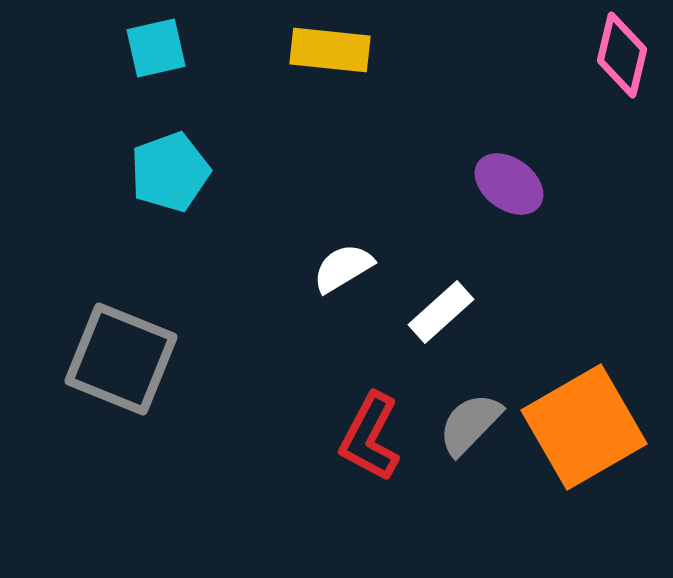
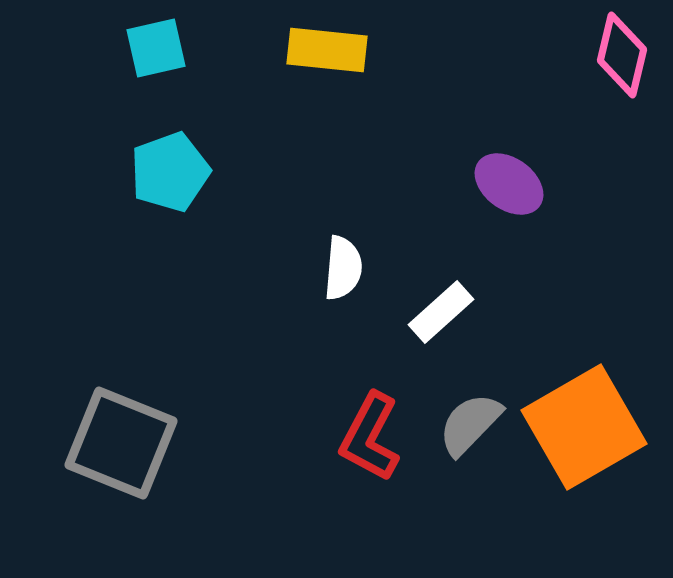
yellow rectangle: moved 3 px left
white semicircle: rotated 126 degrees clockwise
gray square: moved 84 px down
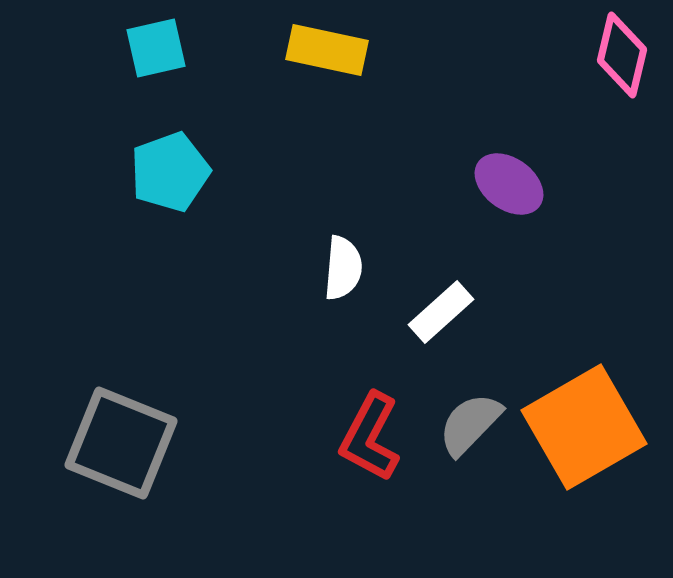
yellow rectangle: rotated 6 degrees clockwise
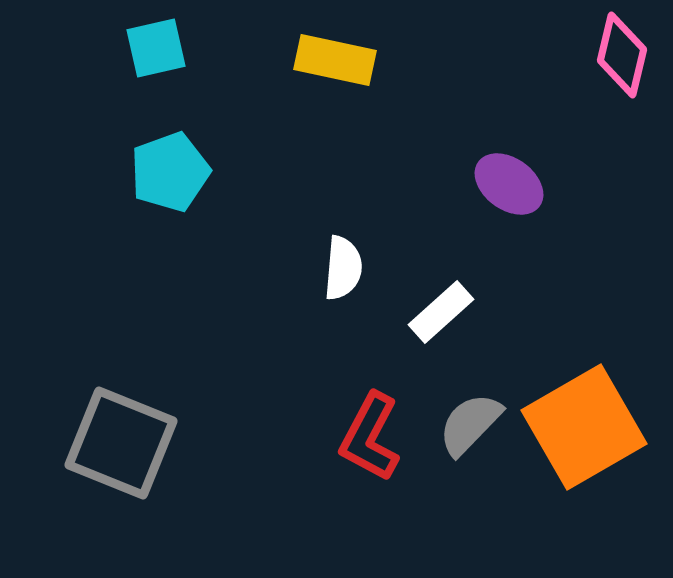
yellow rectangle: moved 8 px right, 10 px down
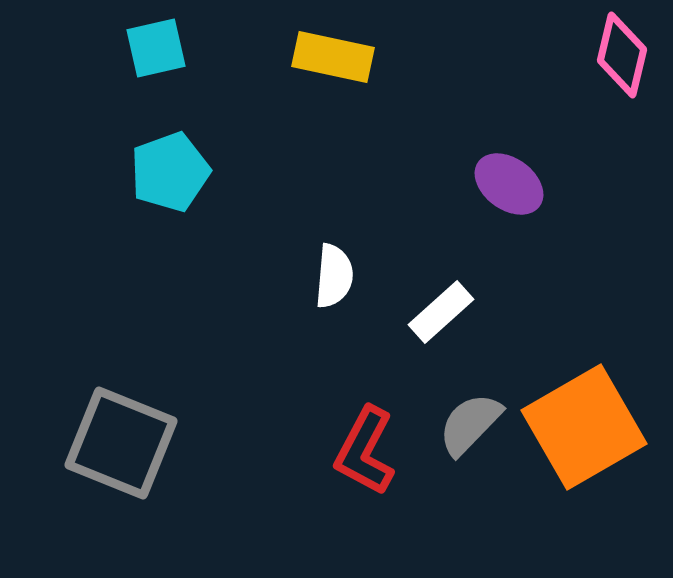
yellow rectangle: moved 2 px left, 3 px up
white semicircle: moved 9 px left, 8 px down
red L-shape: moved 5 px left, 14 px down
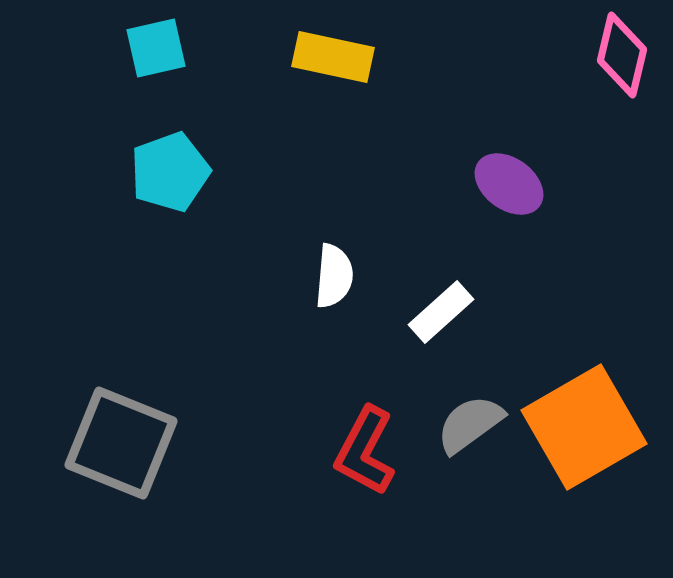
gray semicircle: rotated 10 degrees clockwise
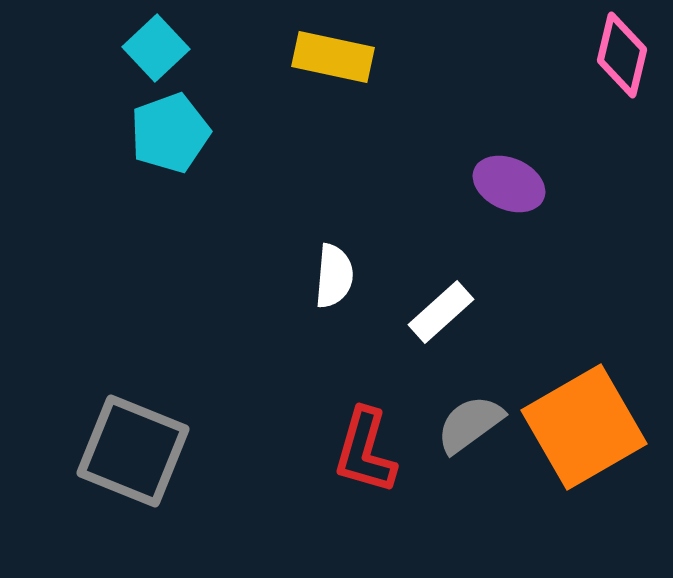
cyan square: rotated 30 degrees counterclockwise
cyan pentagon: moved 39 px up
purple ellipse: rotated 12 degrees counterclockwise
gray square: moved 12 px right, 8 px down
red L-shape: rotated 12 degrees counterclockwise
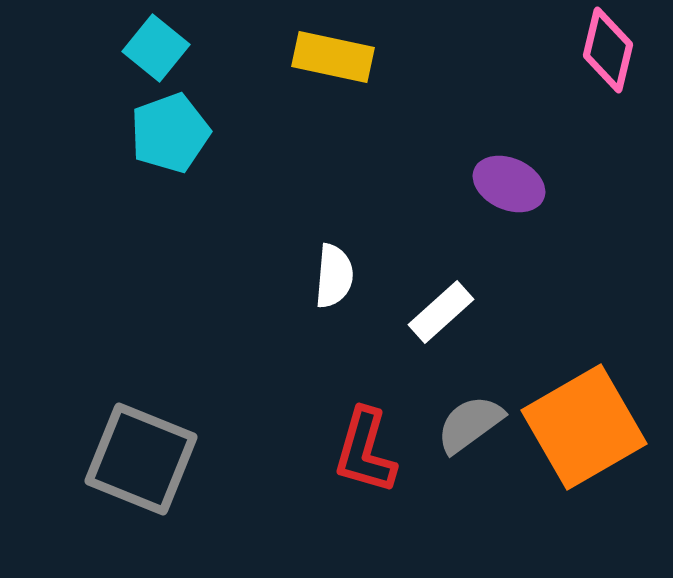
cyan square: rotated 8 degrees counterclockwise
pink diamond: moved 14 px left, 5 px up
gray square: moved 8 px right, 8 px down
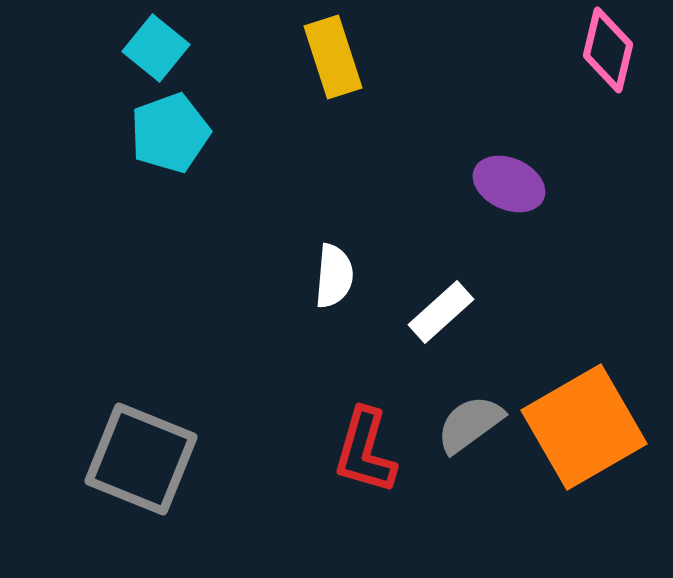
yellow rectangle: rotated 60 degrees clockwise
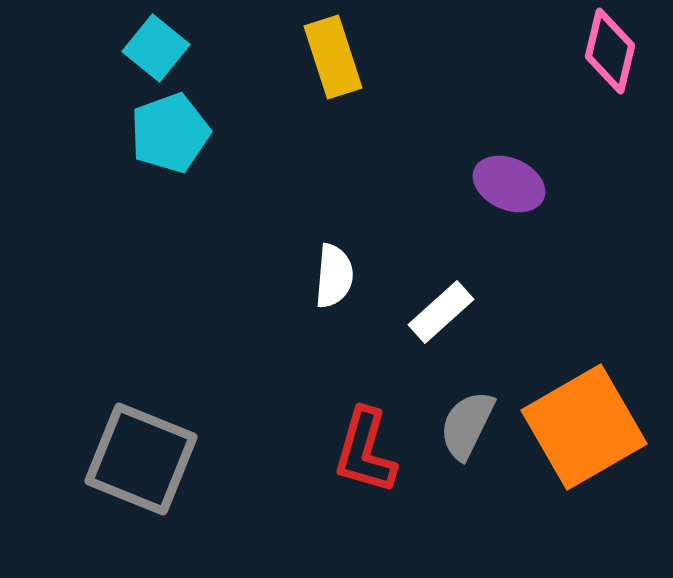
pink diamond: moved 2 px right, 1 px down
gray semicircle: moved 3 px left, 1 px down; rotated 28 degrees counterclockwise
